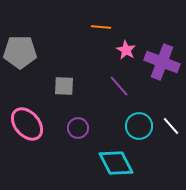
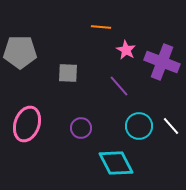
gray square: moved 4 px right, 13 px up
pink ellipse: rotated 60 degrees clockwise
purple circle: moved 3 px right
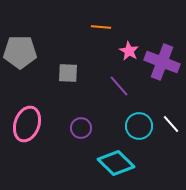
pink star: moved 3 px right, 1 px down
white line: moved 2 px up
cyan diamond: rotated 18 degrees counterclockwise
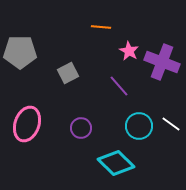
gray square: rotated 30 degrees counterclockwise
white line: rotated 12 degrees counterclockwise
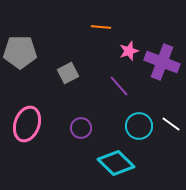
pink star: rotated 24 degrees clockwise
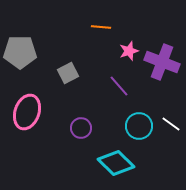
pink ellipse: moved 12 px up
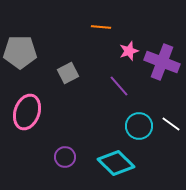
purple circle: moved 16 px left, 29 px down
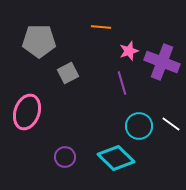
gray pentagon: moved 19 px right, 11 px up
purple line: moved 3 px right, 3 px up; rotated 25 degrees clockwise
cyan diamond: moved 5 px up
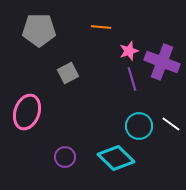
gray pentagon: moved 11 px up
purple line: moved 10 px right, 4 px up
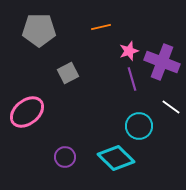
orange line: rotated 18 degrees counterclockwise
pink ellipse: rotated 32 degrees clockwise
white line: moved 17 px up
